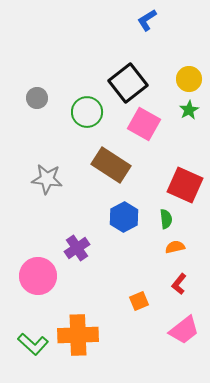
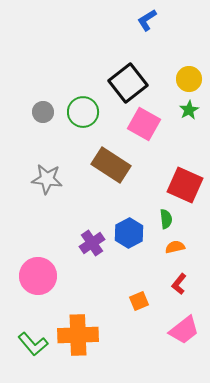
gray circle: moved 6 px right, 14 px down
green circle: moved 4 px left
blue hexagon: moved 5 px right, 16 px down
purple cross: moved 15 px right, 5 px up
green L-shape: rotated 8 degrees clockwise
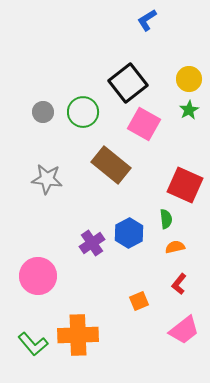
brown rectangle: rotated 6 degrees clockwise
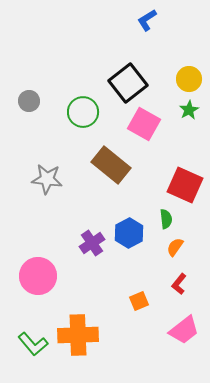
gray circle: moved 14 px left, 11 px up
orange semicircle: rotated 42 degrees counterclockwise
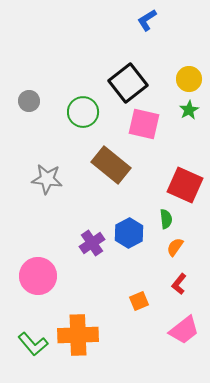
pink square: rotated 16 degrees counterclockwise
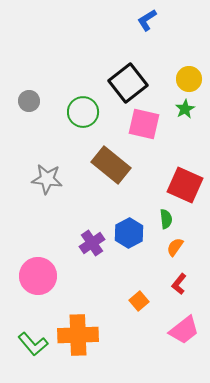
green star: moved 4 px left, 1 px up
orange square: rotated 18 degrees counterclockwise
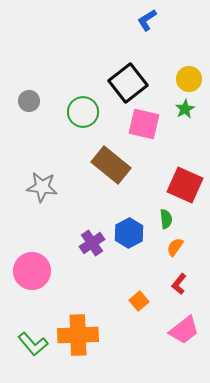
gray star: moved 5 px left, 8 px down
pink circle: moved 6 px left, 5 px up
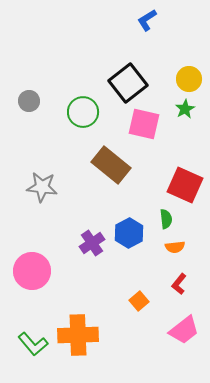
orange semicircle: rotated 132 degrees counterclockwise
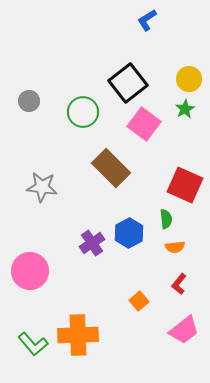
pink square: rotated 24 degrees clockwise
brown rectangle: moved 3 px down; rotated 6 degrees clockwise
pink circle: moved 2 px left
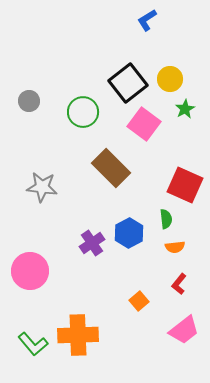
yellow circle: moved 19 px left
